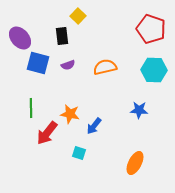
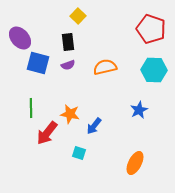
black rectangle: moved 6 px right, 6 px down
blue star: rotated 30 degrees counterclockwise
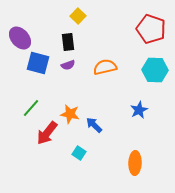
cyan hexagon: moved 1 px right
green line: rotated 42 degrees clockwise
blue arrow: moved 1 px up; rotated 96 degrees clockwise
cyan square: rotated 16 degrees clockwise
orange ellipse: rotated 25 degrees counterclockwise
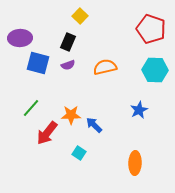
yellow square: moved 2 px right
purple ellipse: rotated 50 degrees counterclockwise
black rectangle: rotated 30 degrees clockwise
orange star: moved 1 px right, 1 px down; rotated 12 degrees counterclockwise
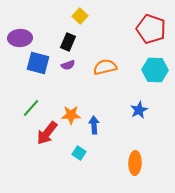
blue arrow: rotated 42 degrees clockwise
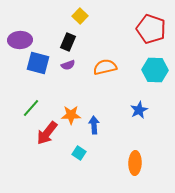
purple ellipse: moved 2 px down
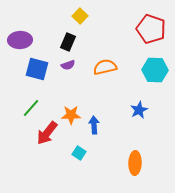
blue square: moved 1 px left, 6 px down
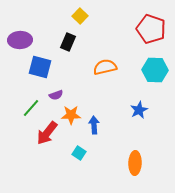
purple semicircle: moved 12 px left, 30 px down
blue square: moved 3 px right, 2 px up
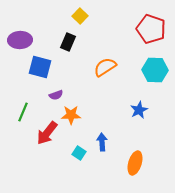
orange semicircle: rotated 20 degrees counterclockwise
green line: moved 8 px left, 4 px down; rotated 18 degrees counterclockwise
blue arrow: moved 8 px right, 17 px down
orange ellipse: rotated 15 degrees clockwise
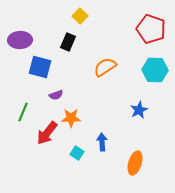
orange star: moved 3 px down
cyan square: moved 2 px left
